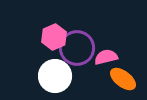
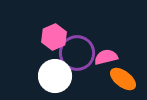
purple circle: moved 5 px down
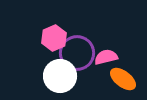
pink hexagon: moved 1 px down
white circle: moved 5 px right
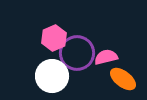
white circle: moved 8 px left
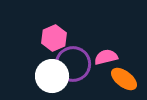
purple circle: moved 4 px left, 11 px down
orange ellipse: moved 1 px right
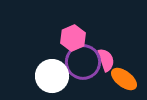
pink hexagon: moved 19 px right
pink semicircle: moved 3 px down; rotated 85 degrees clockwise
purple circle: moved 10 px right, 2 px up
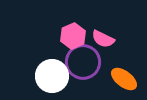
pink hexagon: moved 2 px up
pink semicircle: moved 3 px left, 21 px up; rotated 135 degrees clockwise
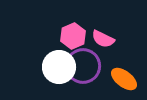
purple circle: moved 4 px down
white circle: moved 7 px right, 9 px up
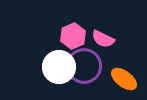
purple circle: moved 1 px right
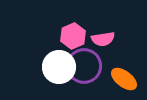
pink semicircle: rotated 35 degrees counterclockwise
